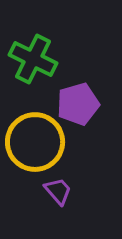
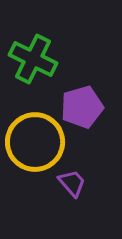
purple pentagon: moved 4 px right, 3 px down
purple trapezoid: moved 14 px right, 8 px up
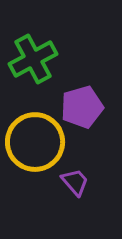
green cross: rotated 36 degrees clockwise
purple trapezoid: moved 3 px right, 1 px up
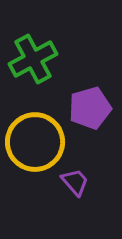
purple pentagon: moved 8 px right, 1 px down
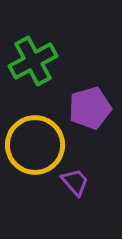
green cross: moved 2 px down
yellow circle: moved 3 px down
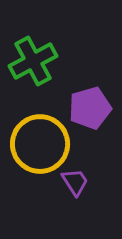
yellow circle: moved 5 px right, 1 px up
purple trapezoid: rotated 8 degrees clockwise
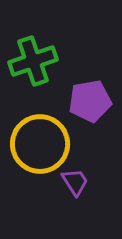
green cross: rotated 9 degrees clockwise
purple pentagon: moved 7 px up; rotated 6 degrees clockwise
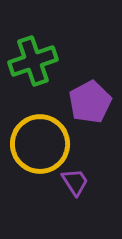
purple pentagon: moved 1 px down; rotated 18 degrees counterclockwise
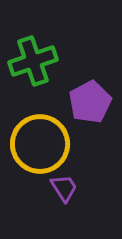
purple trapezoid: moved 11 px left, 6 px down
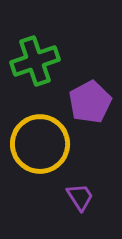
green cross: moved 2 px right
purple trapezoid: moved 16 px right, 9 px down
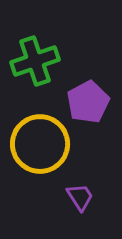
purple pentagon: moved 2 px left
